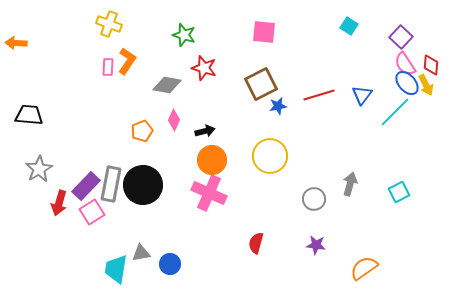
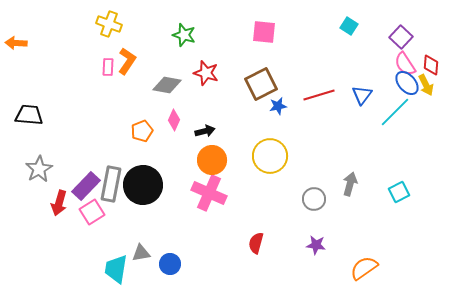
red star at (204, 68): moved 2 px right, 5 px down
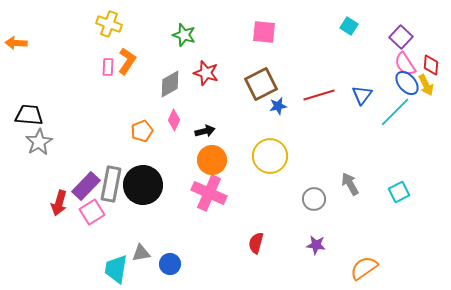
gray diamond at (167, 85): moved 3 px right, 1 px up; rotated 40 degrees counterclockwise
gray star at (39, 169): moved 27 px up
gray arrow at (350, 184): rotated 45 degrees counterclockwise
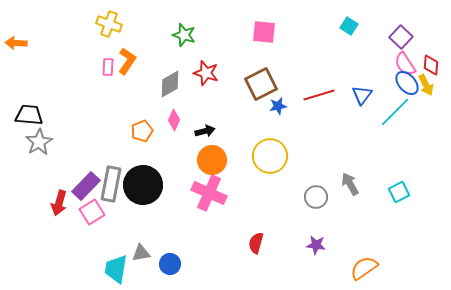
gray circle at (314, 199): moved 2 px right, 2 px up
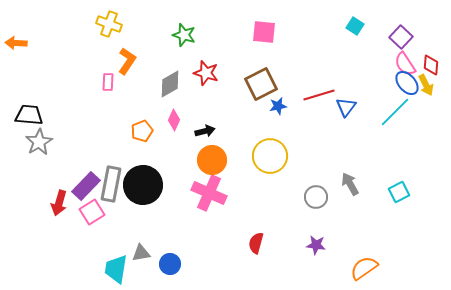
cyan square at (349, 26): moved 6 px right
pink rectangle at (108, 67): moved 15 px down
blue triangle at (362, 95): moved 16 px left, 12 px down
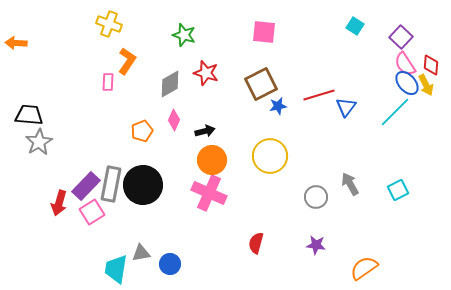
cyan square at (399, 192): moved 1 px left, 2 px up
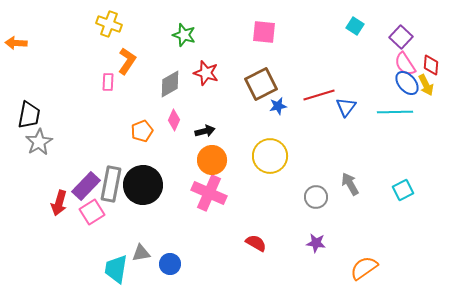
cyan line at (395, 112): rotated 44 degrees clockwise
black trapezoid at (29, 115): rotated 96 degrees clockwise
cyan square at (398, 190): moved 5 px right
red semicircle at (256, 243): rotated 105 degrees clockwise
purple star at (316, 245): moved 2 px up
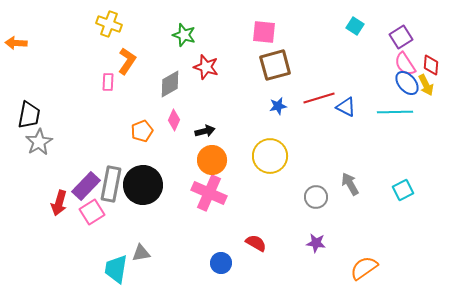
purple square at (401, 37): rotated 15 degrees clockwise
red star at (206, 73): moved 6 px up
brown square at (261, 84): moved 14 px right, 19 px up; rotated 12 degrees clockwise
red line at (319, 95): moved 3 px down
blue triangle at (346, 107): rotated 40 degrees counterclockwise
blue circle at (170, 264): moved 51 px right, 1 px up
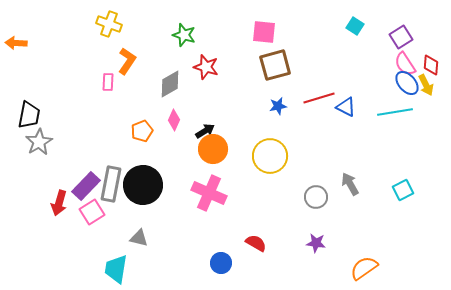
cyan line at (395, 112): rotated 8 degrees counterclockwise
black arrow at (205, 131): rotated 18 degrees counterclockwise
orange circle at (212, 160): moved 1 px right, 11 px up
gray triangle at (141, 253): moved 2 px left, 15 px up; rotated 24 degrees clockwise
